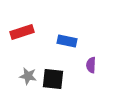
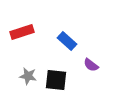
blue rectangle: rotated 30 degrees clockwise
purple semicircle: rotated 56 degrees counterclockwise
black square: moved 3 px right, 1 px down
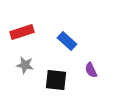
purple semicircle: moved 5 px down; rotated 28 degrees clockwise
gray star: moved 3 px left, 11 px up
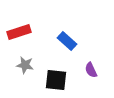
red rectangle: moved 3 px left
